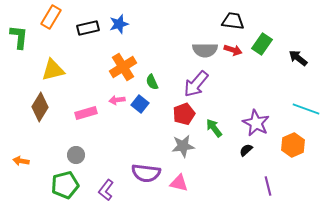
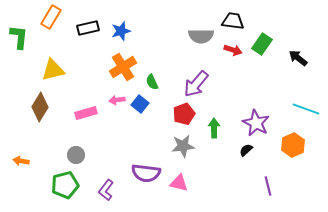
blue star: moved 2 px right, 7 px down
gray semicircle: moved 4 px left, 14 px up
green arrow: rotated 36 degrees clockwise
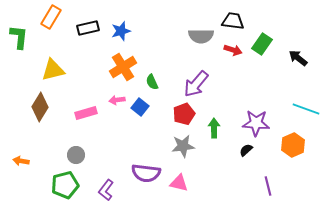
blue square: moved 3 px down
purple star: rotated 24 degrees counterclockwise
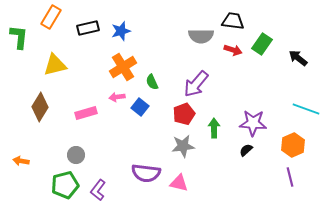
yellow triangle: moved 2 px right, 5 px up
pink arrow: moved 3 px up
purple star: moved 3 px left
purple line: moved 22 px right, 9 px up
purple L-shape: moved 8 px left
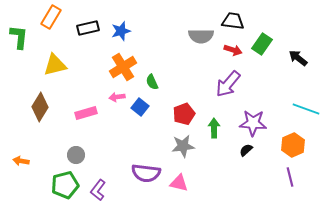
purple arrow: moved 32 px right
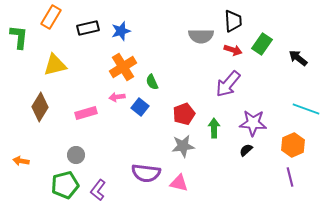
black trapezoid: rotated 80 degrees clockwise
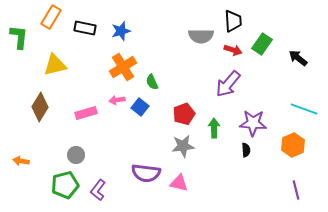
black rectangle: moved 3 px left; rotated 25 degrees clockwise
pink arrow: moved 3 px down
cyan line: moved 2 px left
black semicircle: rotated 128 degrees clockwise
purple line: moved 6 px right, 13 px down
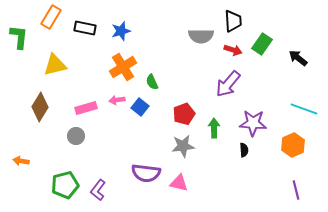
pink rectangle: moved 5 px up
black semicircle: moved 2 px left
gray circle: moved 19 px up
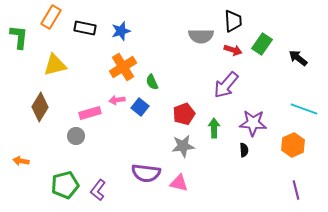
purple arrow: moved 2 px left, 1 px down
pink rectangle: moved 4 px right, 5 px down
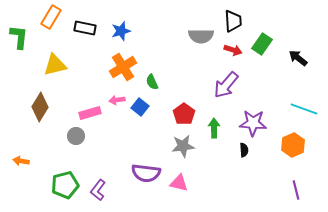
red pentagon: rotated 15 degrees counterclockwise
